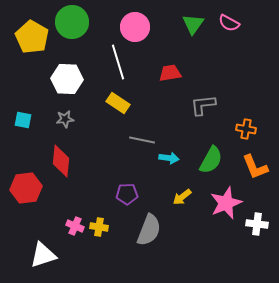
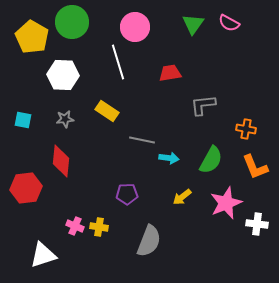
white hexagon: moved 4 px left, 4 px up
yellow rectangle: moved 11 px left, 8 px down
gray semicircle: moved 11 px down
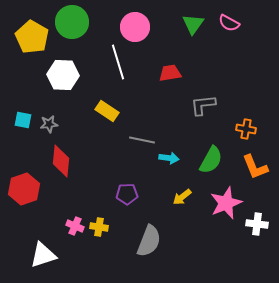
gray star: moved 16 px left, 5 px down
red hexagon: moved 2 px left, 1 px down; rotated 12 degrees counterclockwise
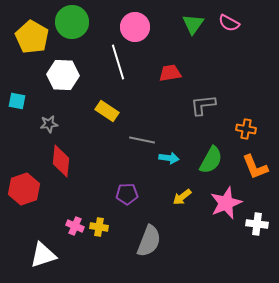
cyan square: moved 6 px left, 19 px up
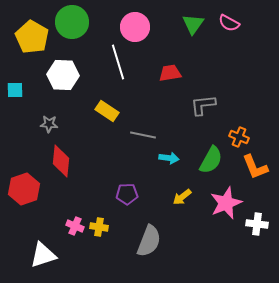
cyan square: moved 2 px left, 11 px up; rotated 12 degrees counterclockwise
gray star: rotated 12 degrees clockwise
orange cross: moved 7 px left, 8 px down; rotated 12 degrees clockwise
gray line: moved 1 px right, 5 px up
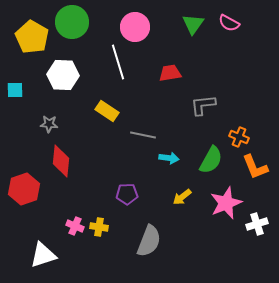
white cross: rotated 25 degrees counterclockwise
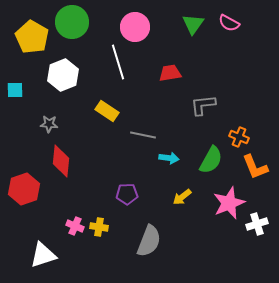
white hexagon: rotated 24 degrees counterclockwise
pink star: moved 3 px right
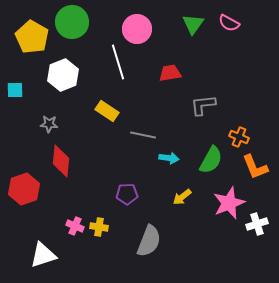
pink circle: moved 2 px right, 2 px down
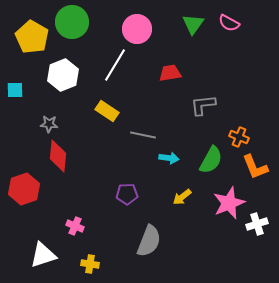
white line: moved 3 px left, 3 px down; rotated 48 degrees clockwise
red diamond: moved 3 px left, 5 px up
yellow cross: moved 9 px left, 37 px down
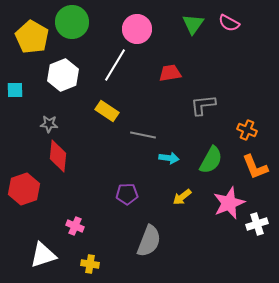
orange cross: moved 8 px right, 7 px up
